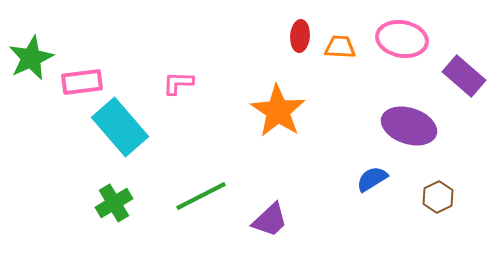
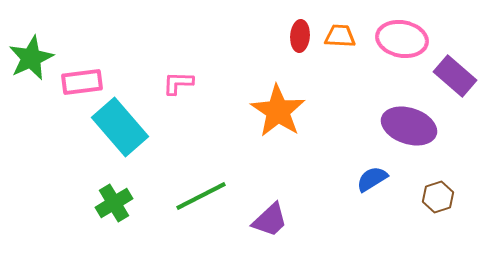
orange trapezoid: moved 11 px up
purple rectangle: moved 9 px left
brown hexagon: rotated 8 degrees clockwise
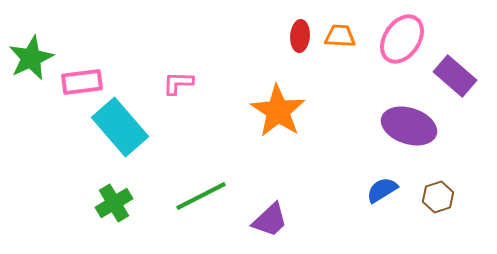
pink ellipse: rotated 66 degrees counterclockwise
blue semicircle: moved 10 px right, 11 px down
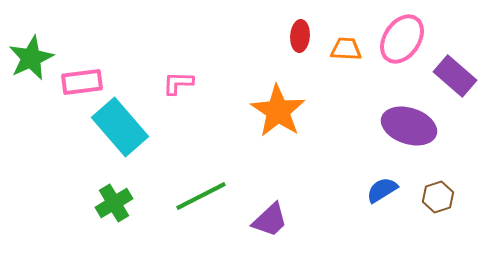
orange trapezoid: moved 6 px right, 13 px down
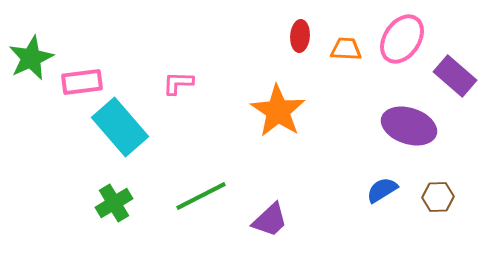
brown hexagon: rotated 16 degrees clockwise
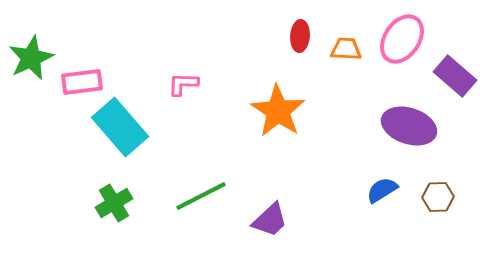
pink L-shape: moved 5 px right, 1 px down
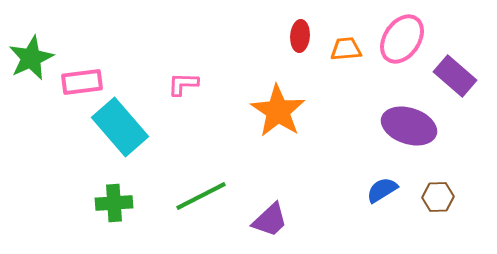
orange trapezoid: rotated 8 degrees counterclockwise
green cross: rotated 27 degrees clockwise
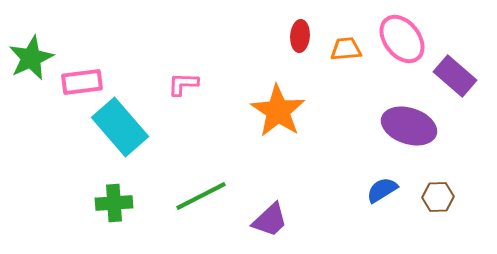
pink ellipse: rotated 72 degrees counterclockwise
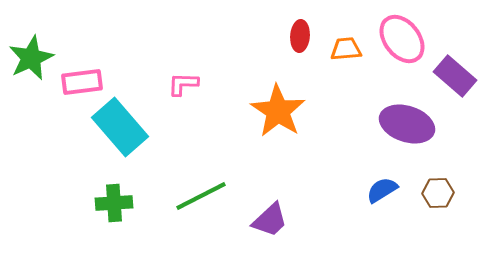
purple ellipse: moved 2 px left, 2 px up
brown hexagon: moved 4 px up
